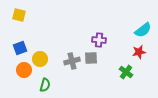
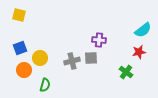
yellow circle: moved 1 px up
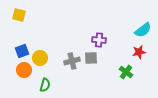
blue square: moved 2 px right, 3 px down
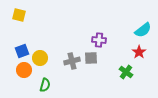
red star: rotated 24 degrees counterclockwise
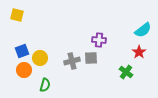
yellow square: moved 2 px left
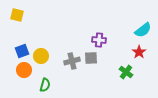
yellow circle: moved 1 px right, 2 px up
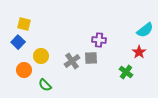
yellow square: moved 7 px right, 9 px down
cyan semicircle: moved 2 px right
blue square: moved 4 px left, 9 px up; rotated 24 degrees counterclockwise
gray cross: rotated 21 degrees counterclockwise
green semicircle: rotated 120 degrees clockwise
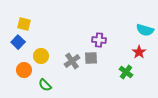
cyan semicircle: rotated 54 degrees clockwise
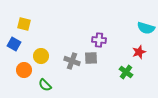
cyan semicircle: moved 1 px right, 2 px up
blue square: moved 4 px left, 2 px down; rotated 16 degrees counterclockwise
red star: rotated 16 degrees clockwise
gray cross: rotated 35 degrees counterclockwise
